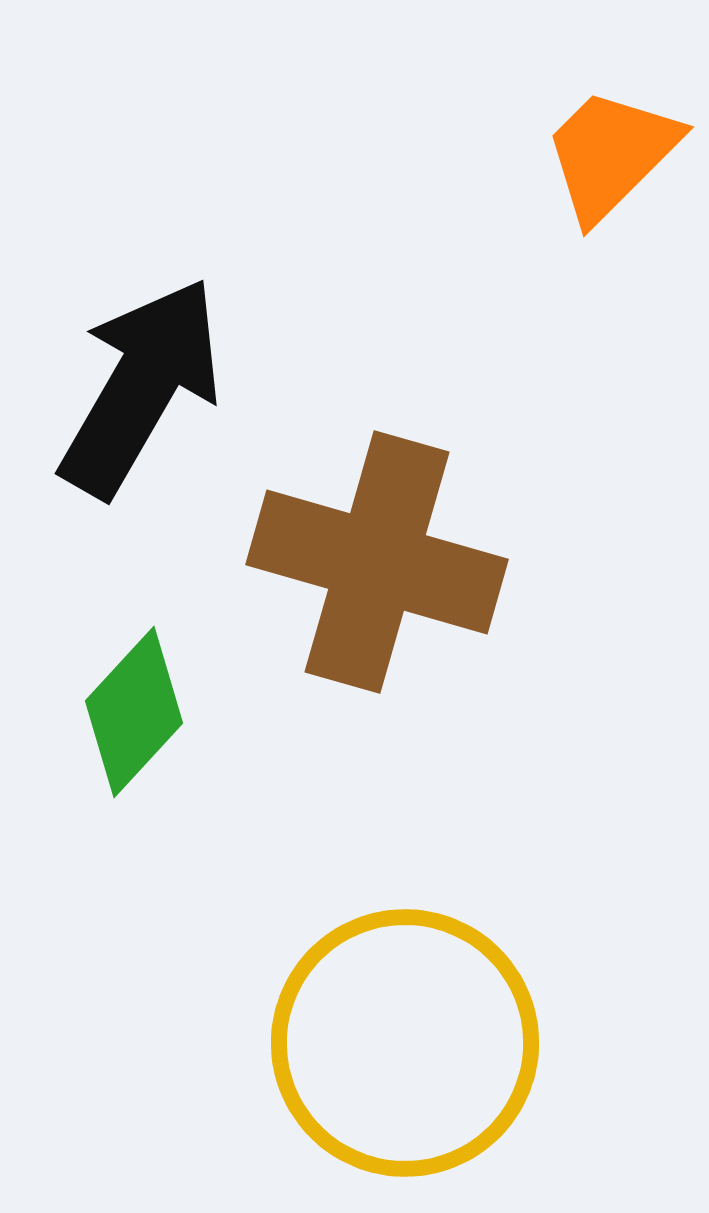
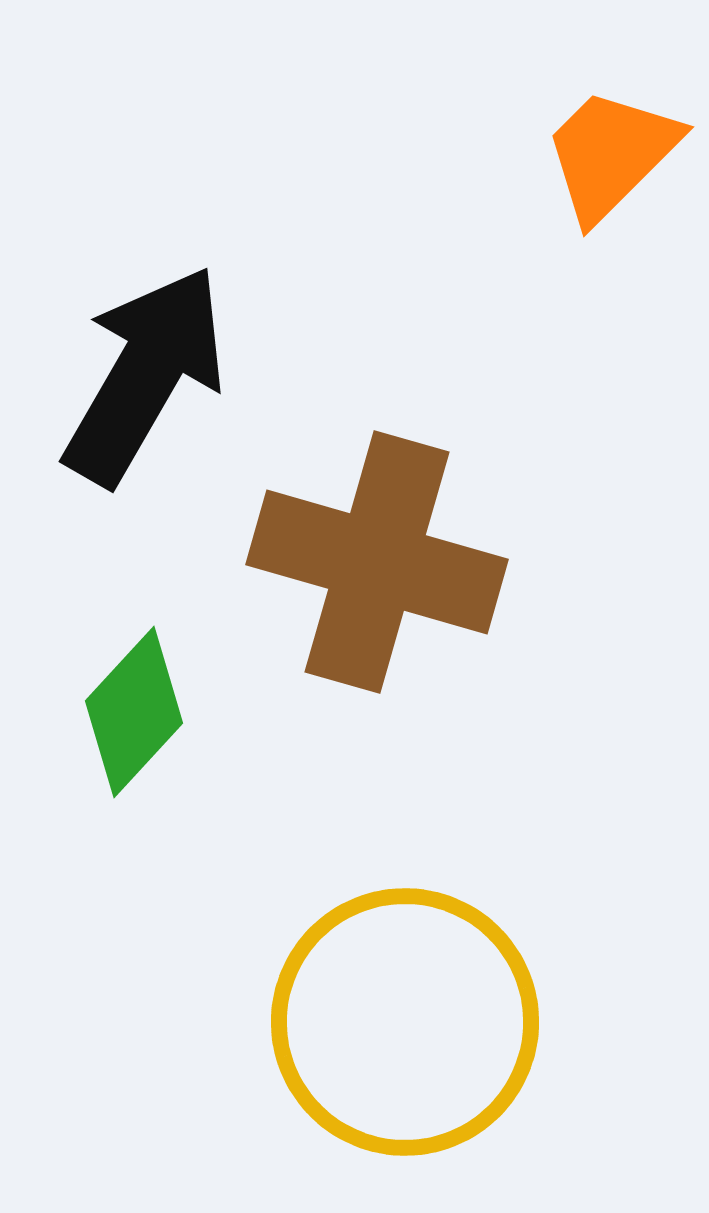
black arrow: moved 4 px right, 12 px up
yellow circle: moved 21 px up
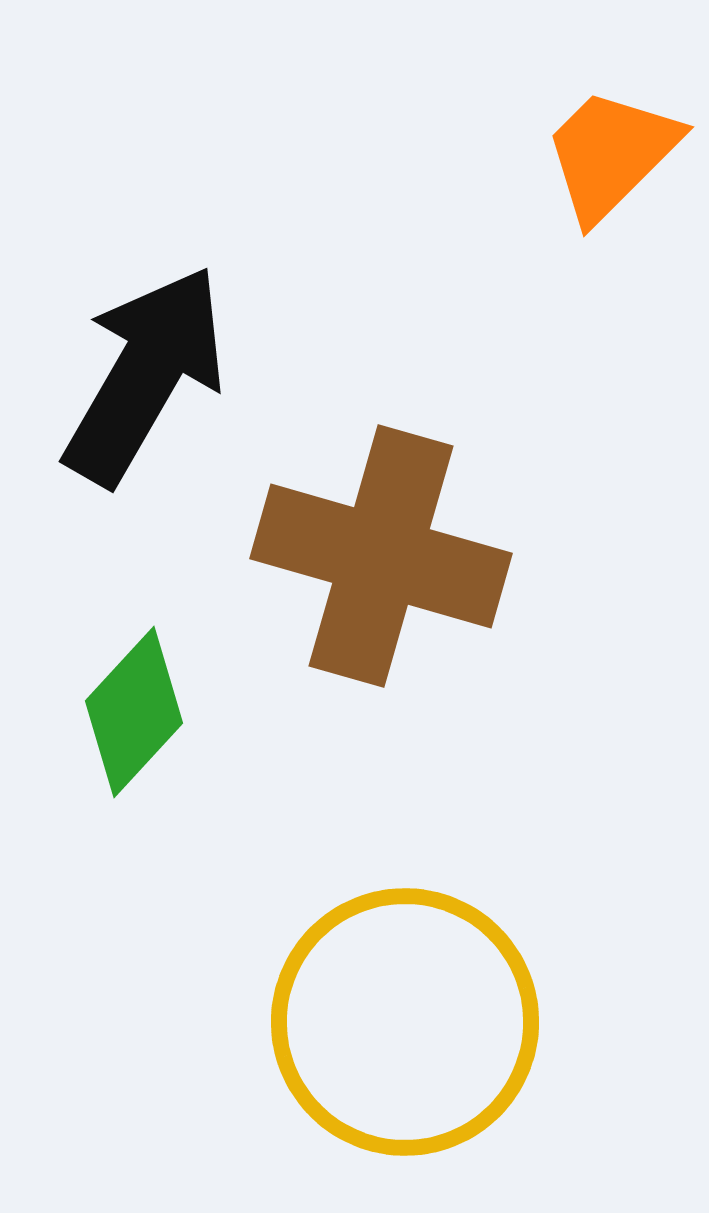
brown cross: moved 4 px right, 6 px up
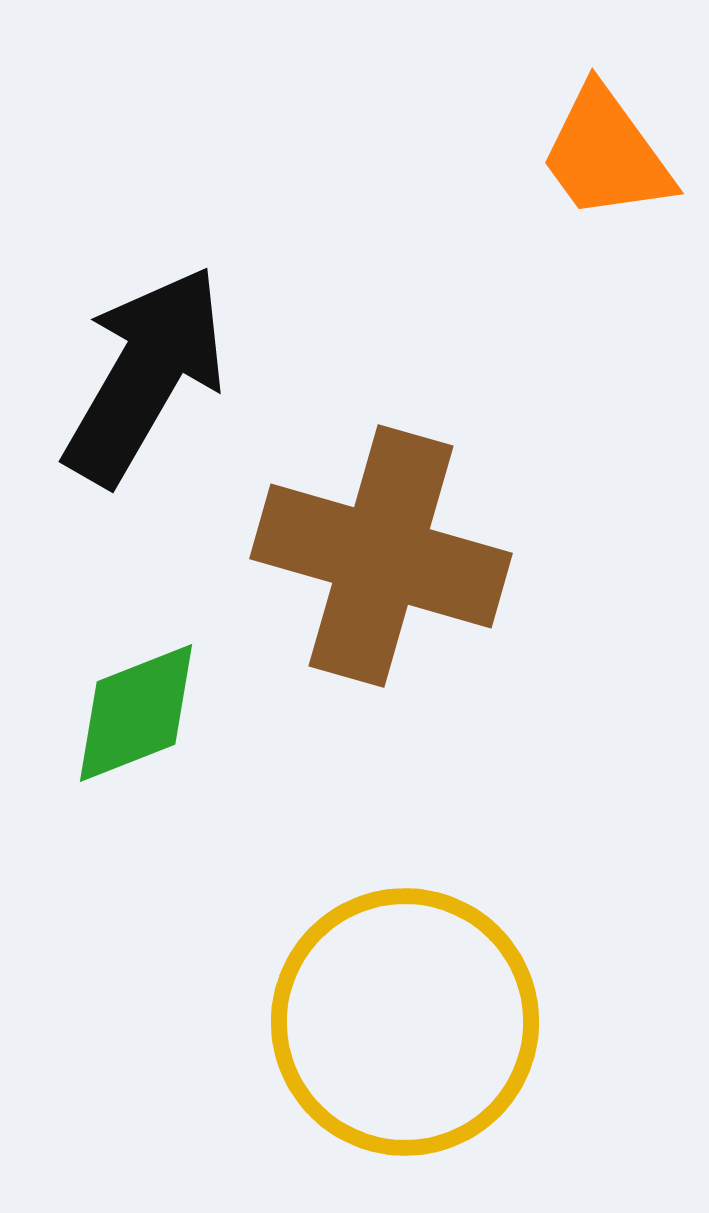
orange trapezoid: moved 5 px left; rotated 81 degrees counterclockwise
green diamond: moved 2 px right, 1 px down; rotated 26 degrees clockwise
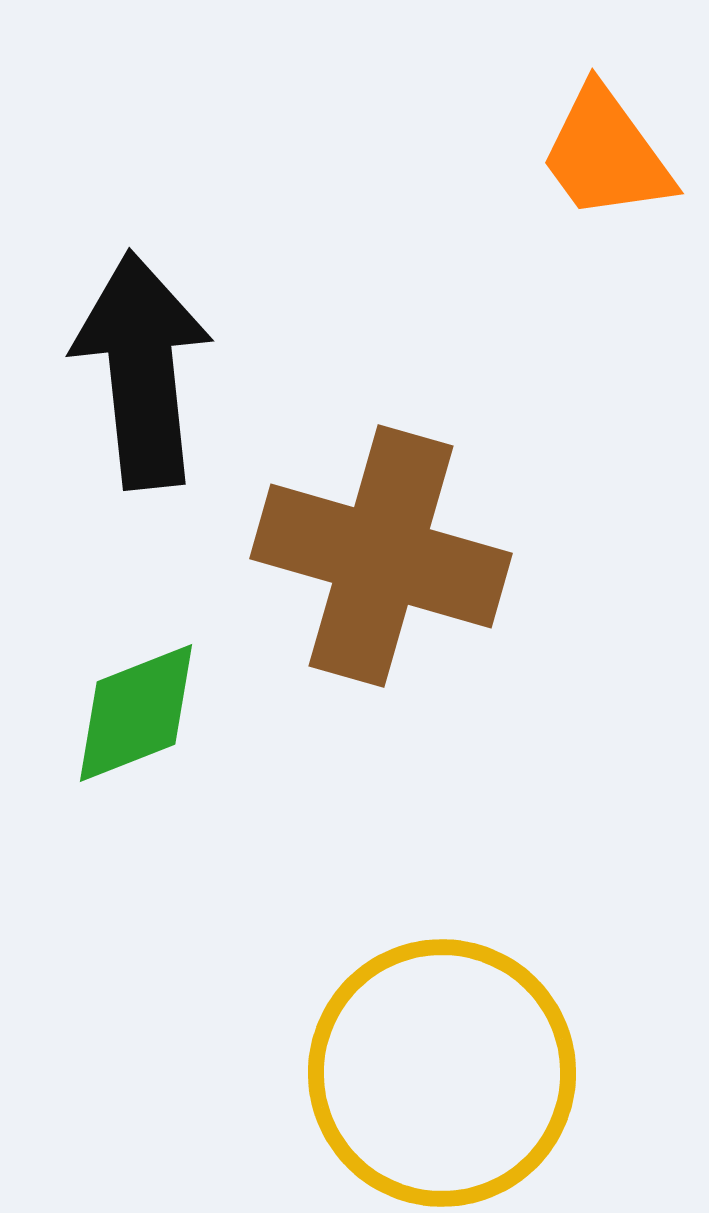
black arrow: moved 3 px left, 5 px up; rotated 36 degrees counterclockwise
yellow circle: moved 37 px right, 51 px down
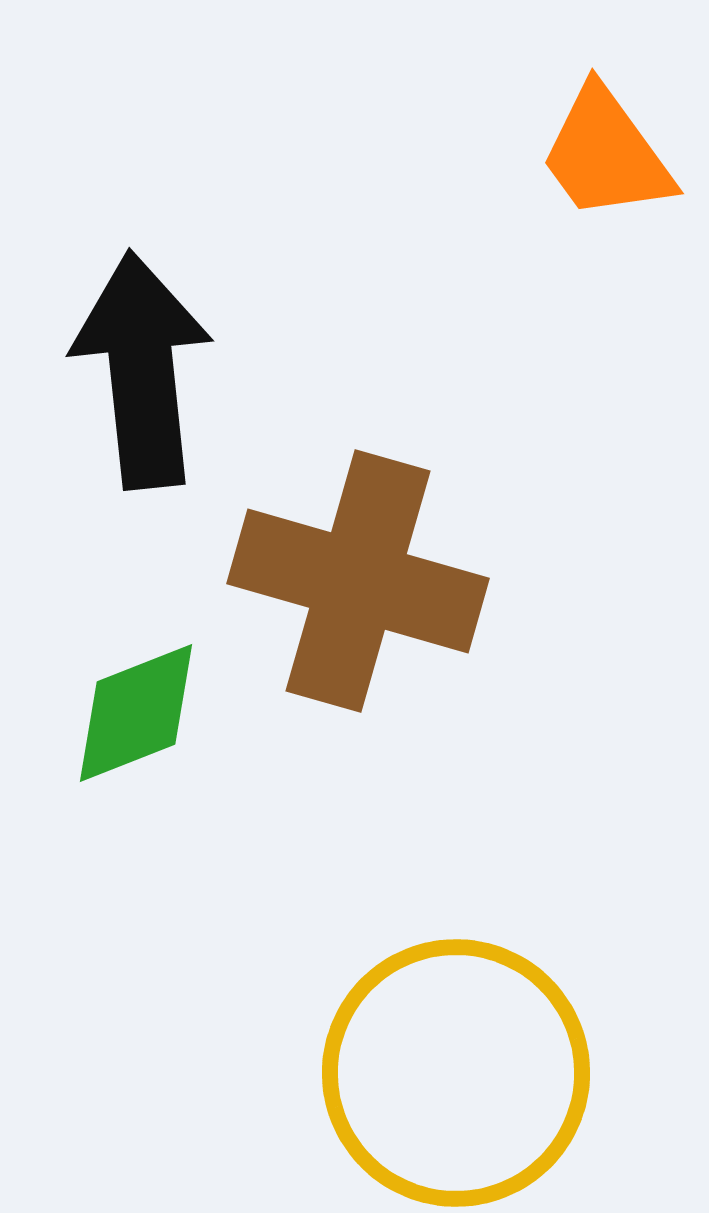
brown cross: moved 23 px left, 25 px down
yellow circle: moved 14 px right
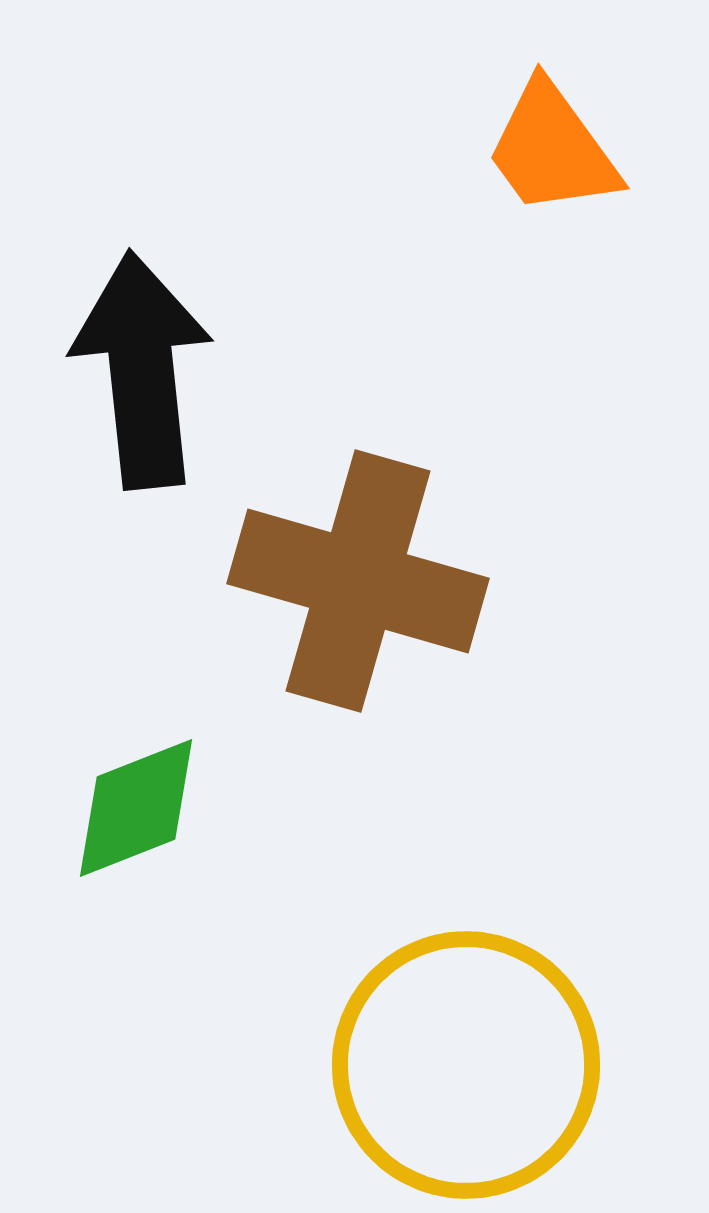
orange trapezoid: moved 54 px left, 5 px up
green diamond: moved 95 px down
yellow circle: moved 10 px right, 8 px up
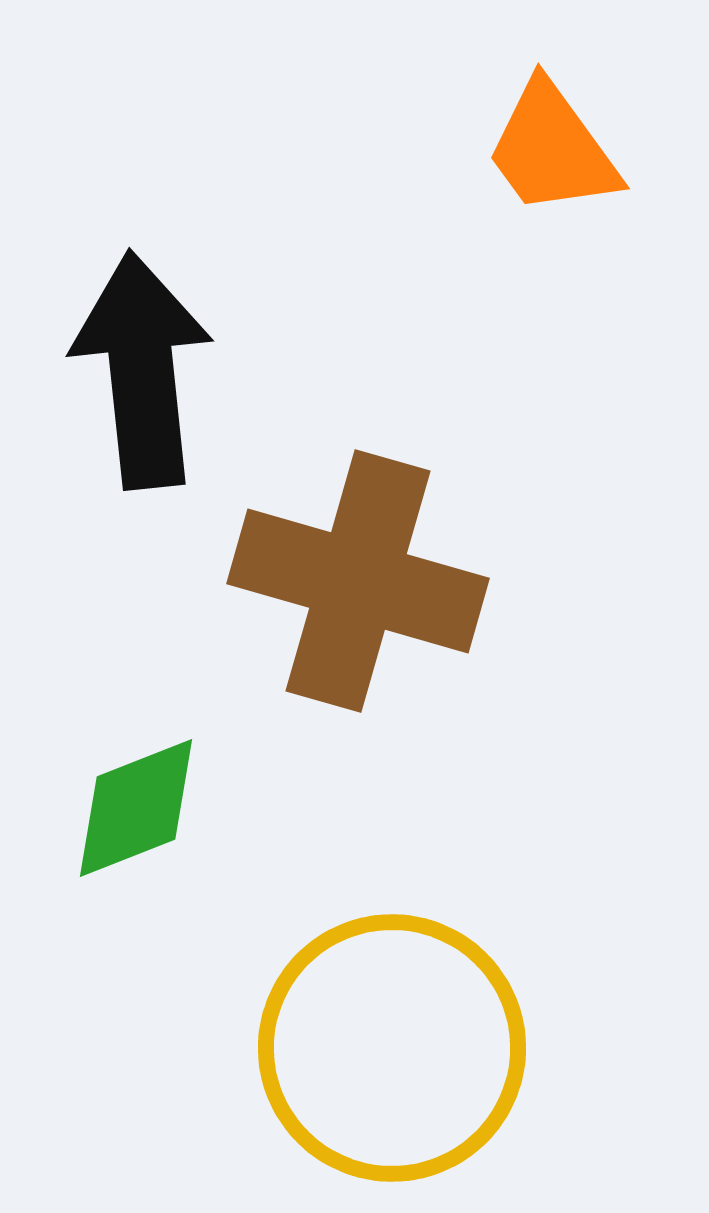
yellow circle: moved 74 px left, 17 px up
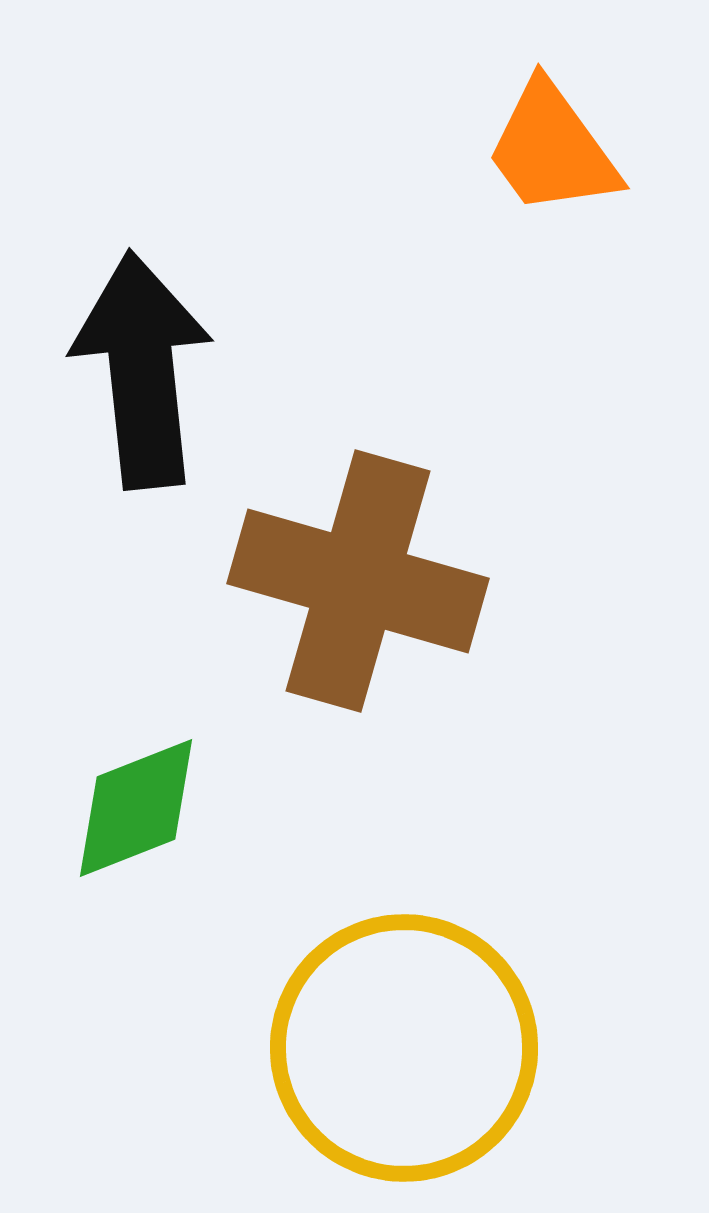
yellow circle: moved 12 px right
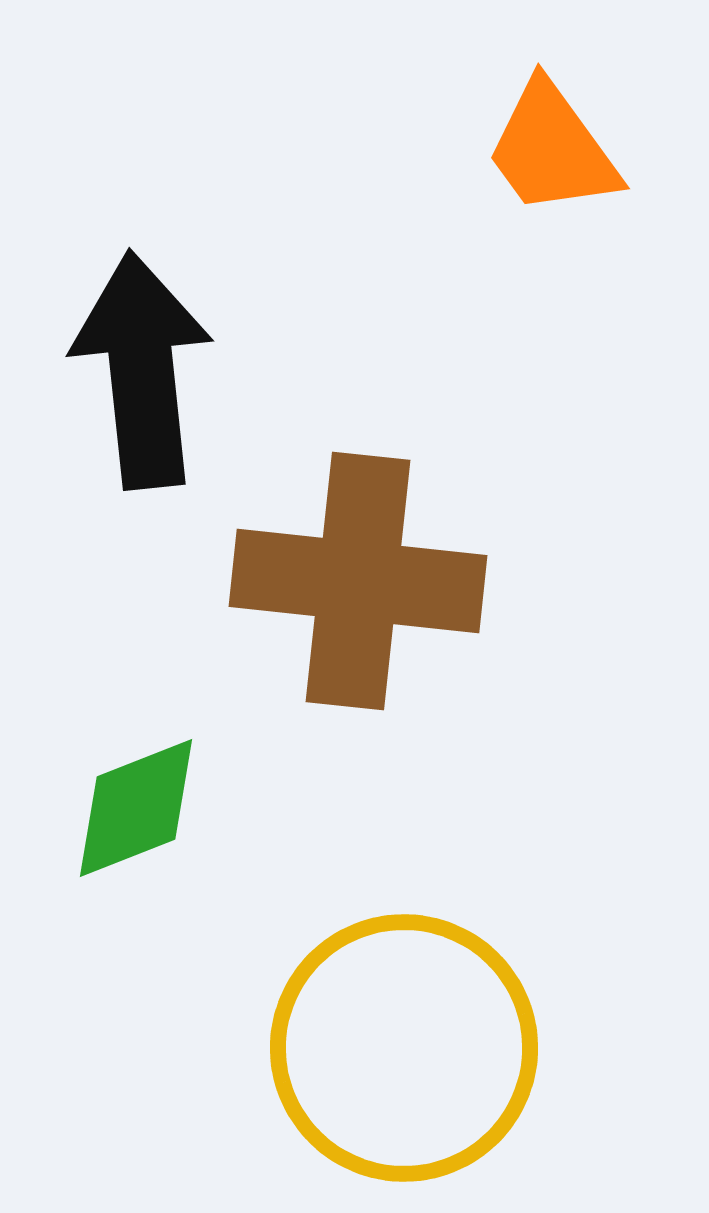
brown cross: rotated 10 degrees counterclockwise
